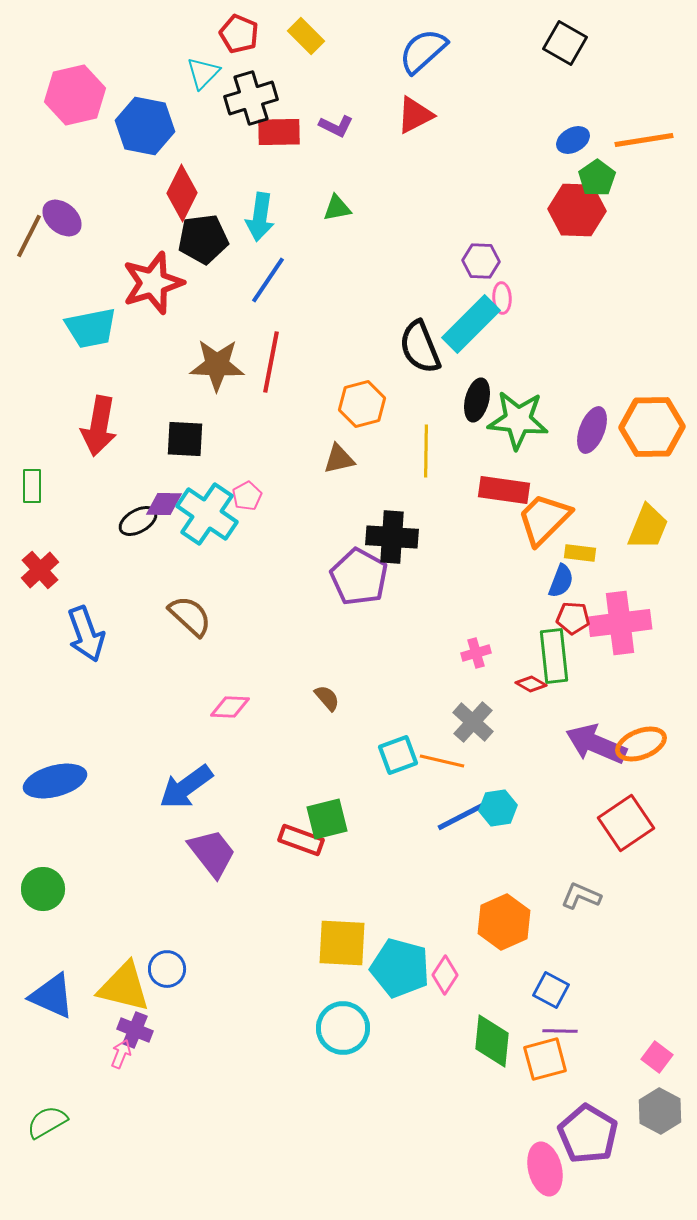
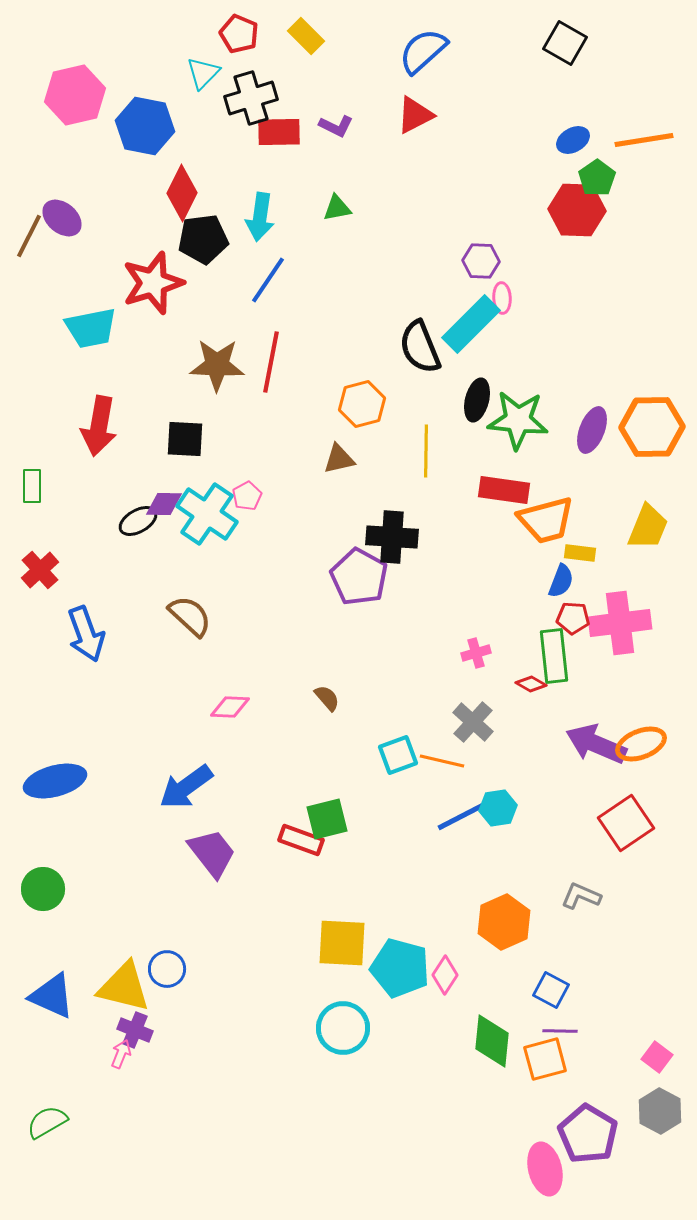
orange trapezoid at (544, 519): moved 2 px right, 1 px down; rotated 150 degrees counterclockwise
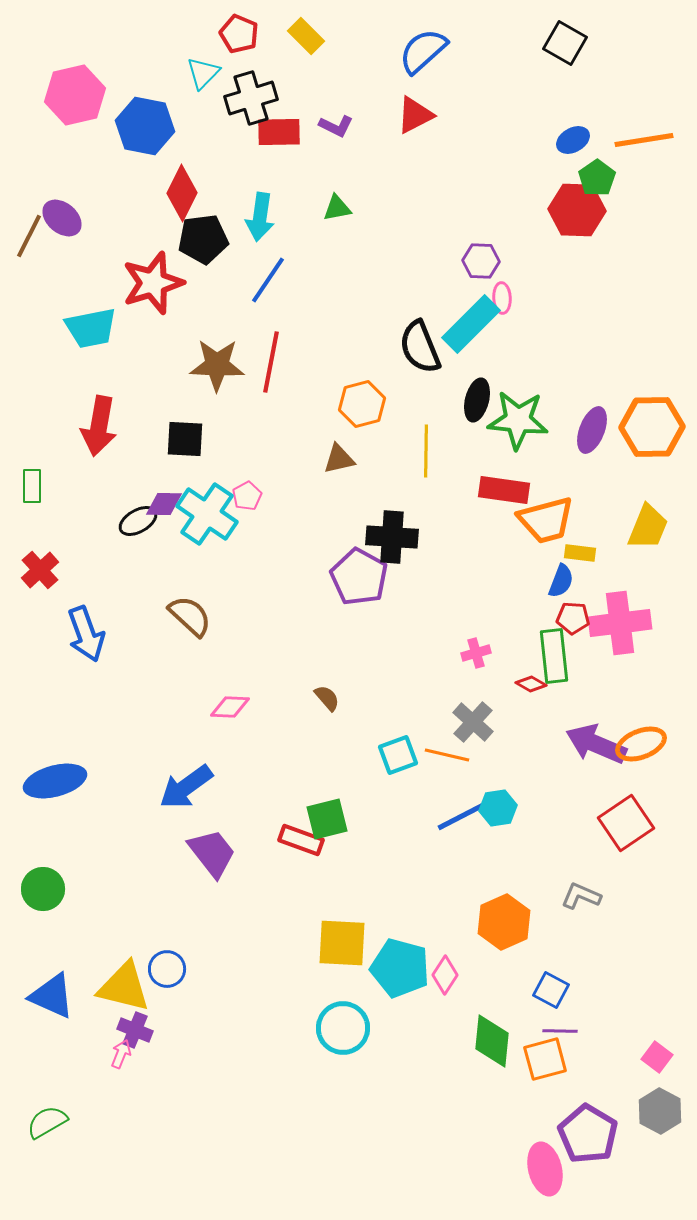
orange line at (442, 761): moved 5 px right, 6 px up
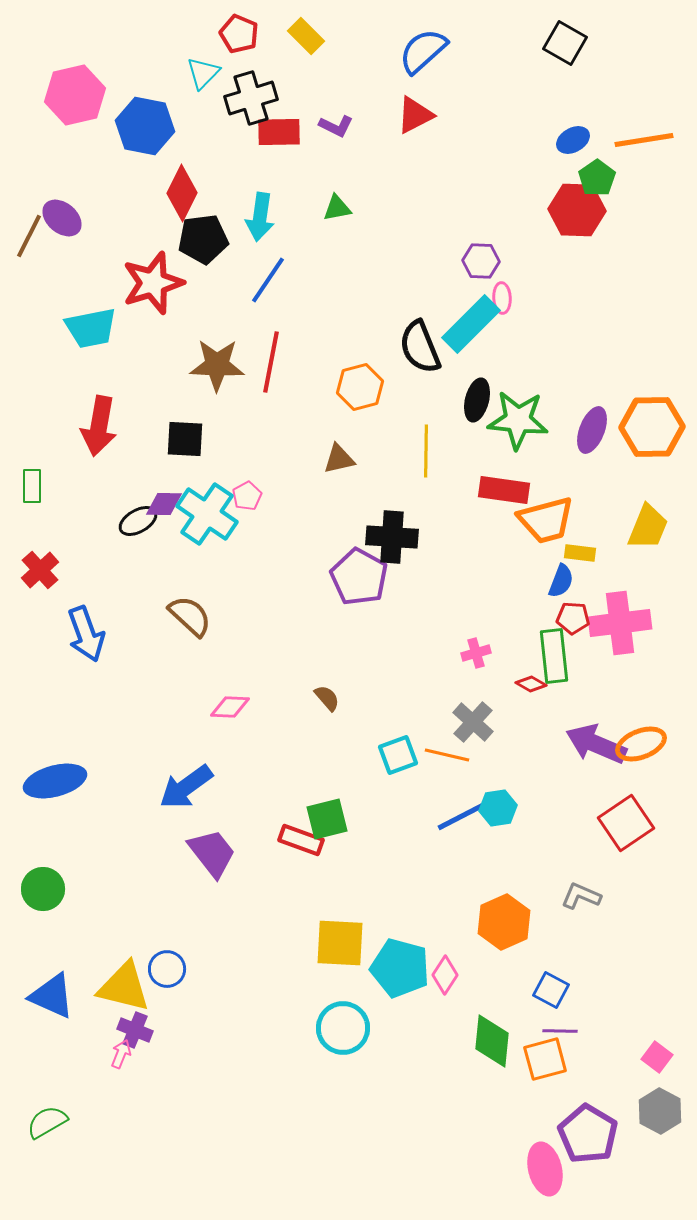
orange hexagon at (362, 404): moved 2 px left, 17 px up
yellow square at (342, 943): moved 2 px left
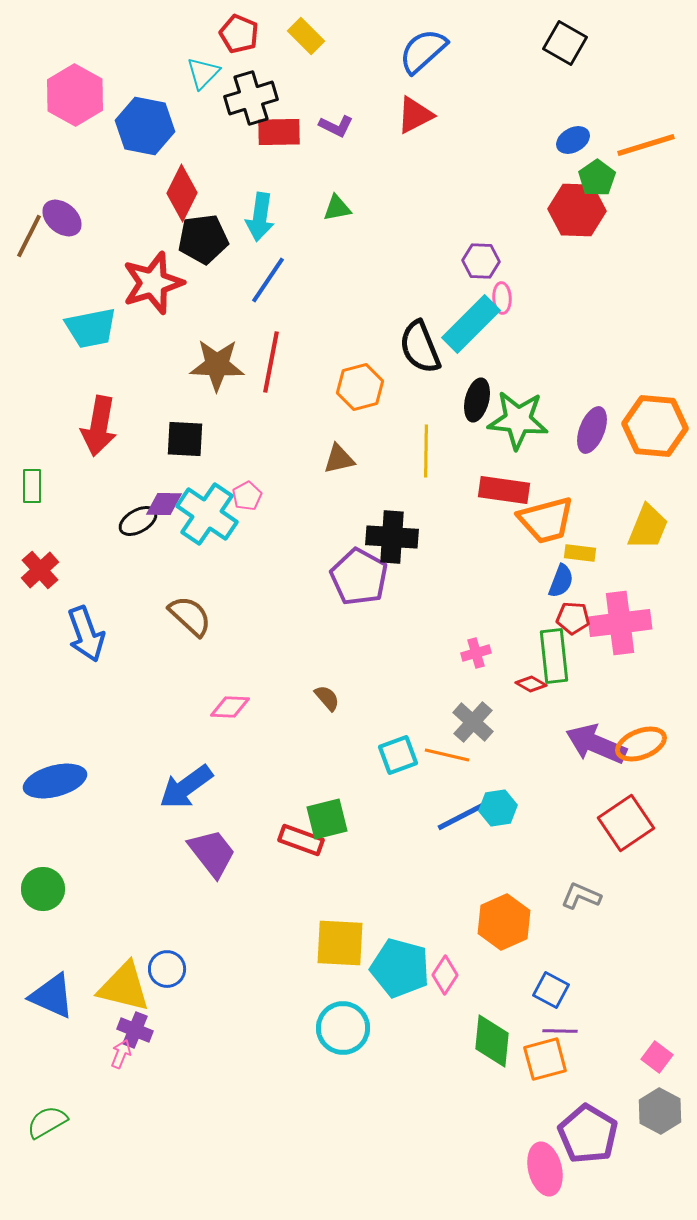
pink hexagon at (75, 95): rotated 18 degrees counterclockwise
orange line at (644, 140): moved 2 px right, 5 px down; rotated 8 degrees counterclockwise
orange hexagon at (652, 427): moved 3 px right, 1 px up; rotated 6 degrees clockwise
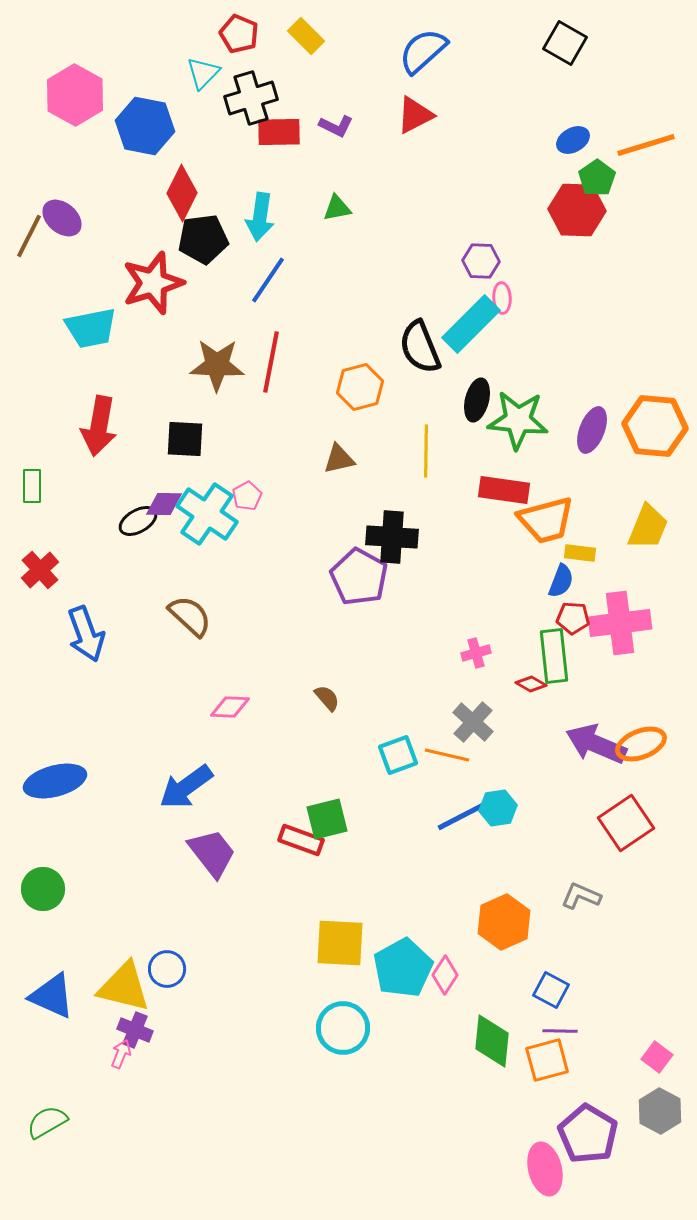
cyan pentagon at (400, 968): moved 3 px right; rotated 28 degrees clockwise
orange square at (545, 1059): moved 2 px right, 1 px down
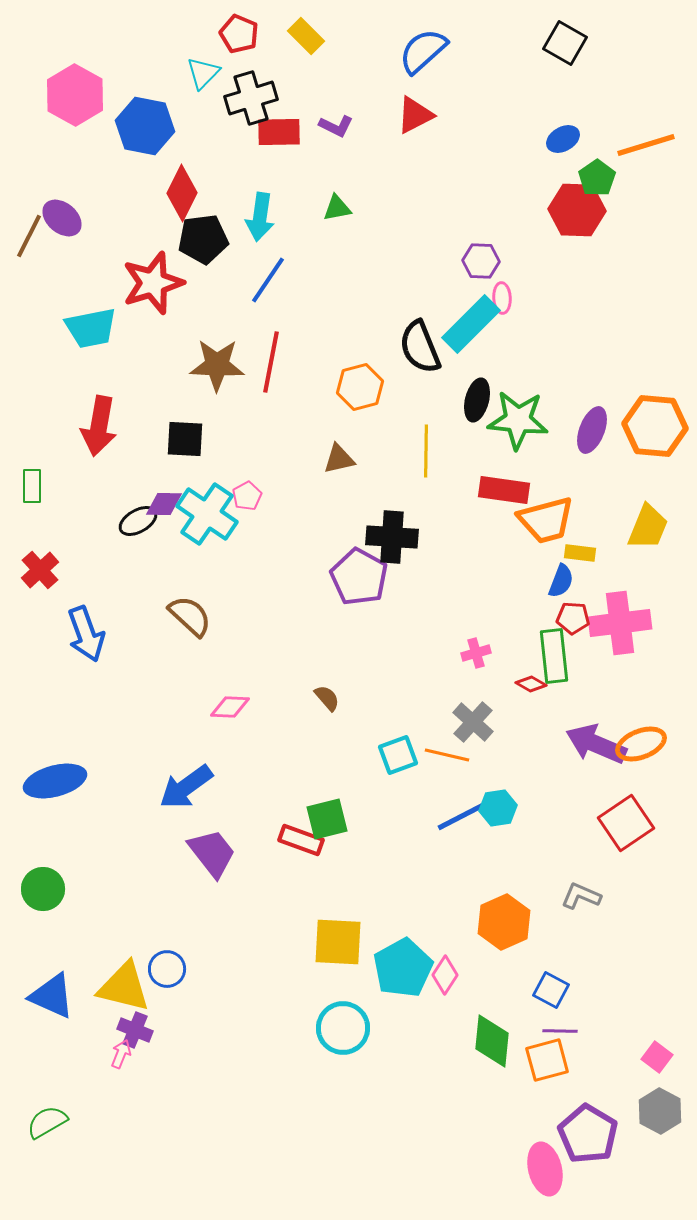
blue ellipse at (573, 140): moved 10 px left, 1 px up
yellow square at (340, 943): moved 2 px left, 1 px up
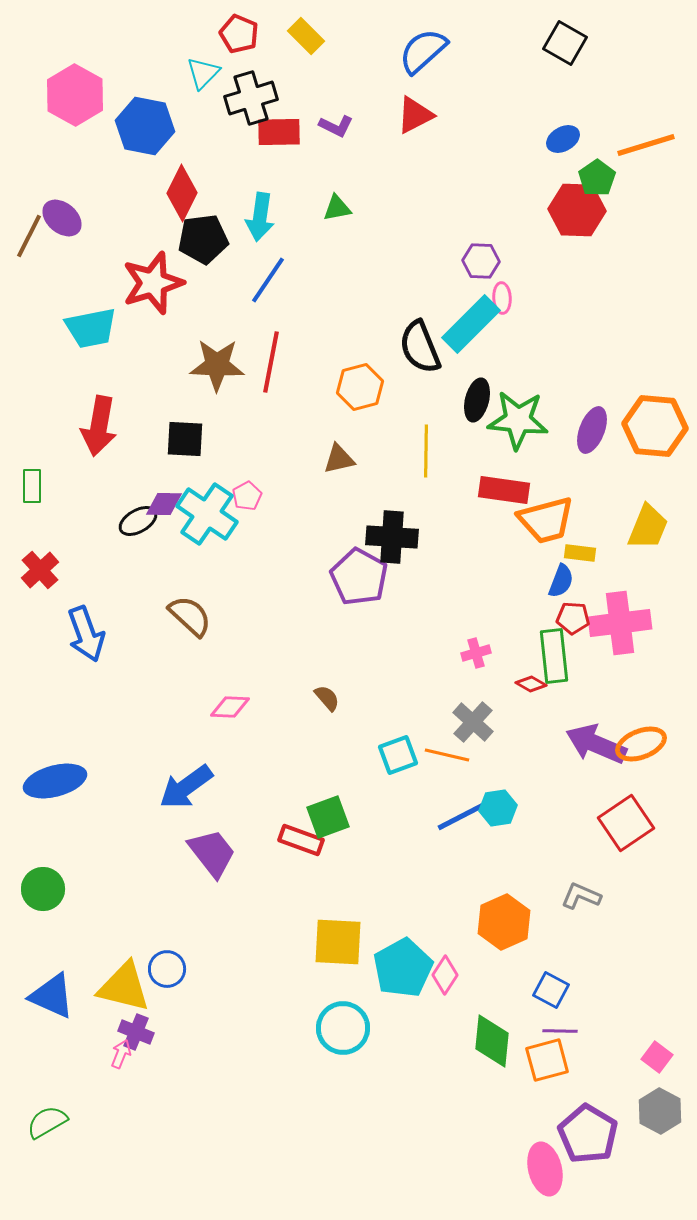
green square at (327, 819): moved 1 px right, 2 px up; rotated 6 degrees counterclockwise
purple cross at (135, 1030): moved 1 px right, 2 px down
